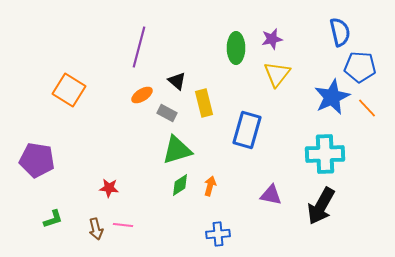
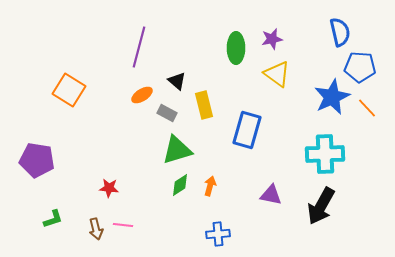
yellow triangle: rotated 32 degrees counterclockwise
yellow rectangle: moved 2 px down
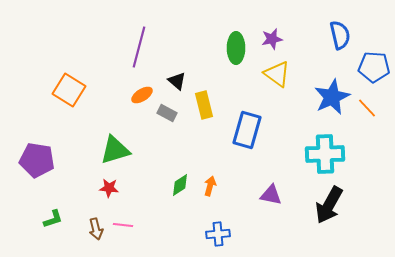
blue semicircle: moved 3 px down
blue pentagon: moved 14 px right
green triangle: moved 62 px left
black arrow: moved 8 px right, 1 px up
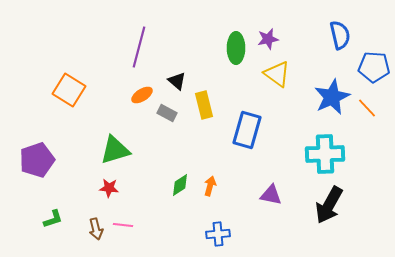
purple star: moved 4 px left
purple pentagon: rotated 28 degrees counterclockwise
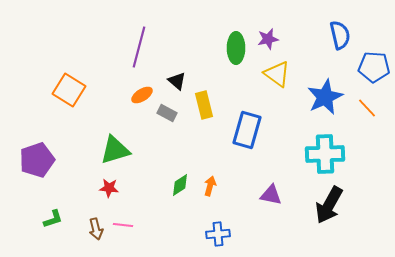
blue star: moved 7 px left
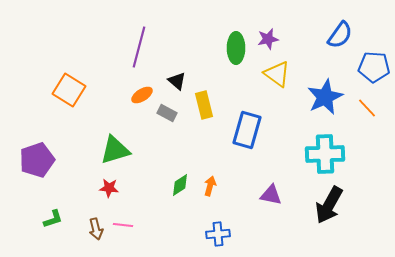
blue semicircle: rotated 48 degrees clockwise
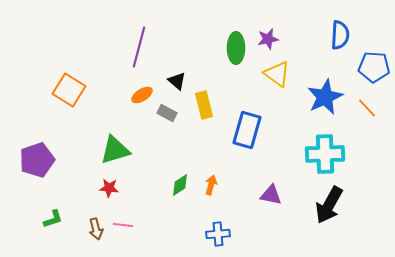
blue semicircle: rotated 32 degrees counterclockwise
orange arrow: moved 1 px right, 1 px up
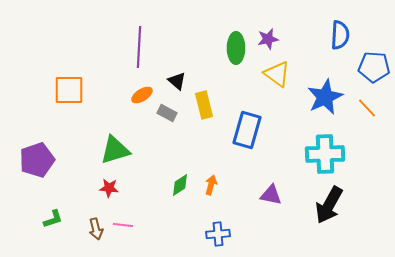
purple line: rotated 12 degrees counterclockwise
orange square: rotated 32 degrees counterclockwise
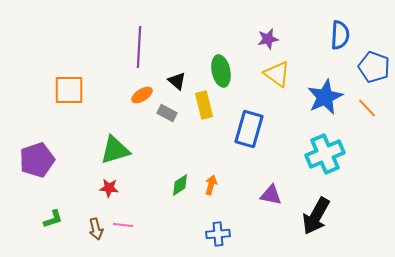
green ellipse: moved 15 px left, 23 px down; rotated 12 degrees counterclockwise
blue pentagon: rotated 16 degrees clockwise
blue rectangle: moved 2 px right, 1 px up
cyan cross: rotated 21 degrees counterclockwise
black arrow: moved 13 px left, 11 px down
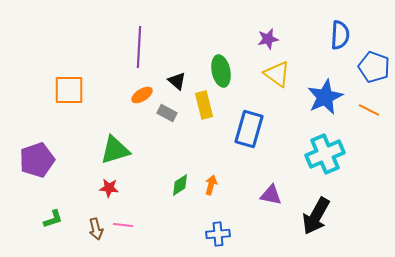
orange line: moved 2 px right, 2 px down; rotated 20 degrees counterclockwise
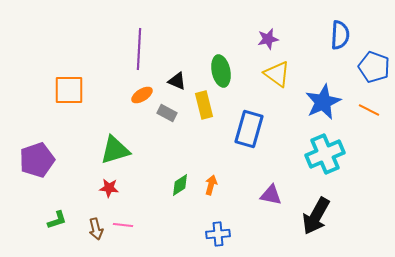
purple line: moved 2 px down
black triangle: rotated 18 degrees counterclockwise
blue star: moved 2 px left, 5 px down
green L-shape: moved 4 px right, 1 px down
